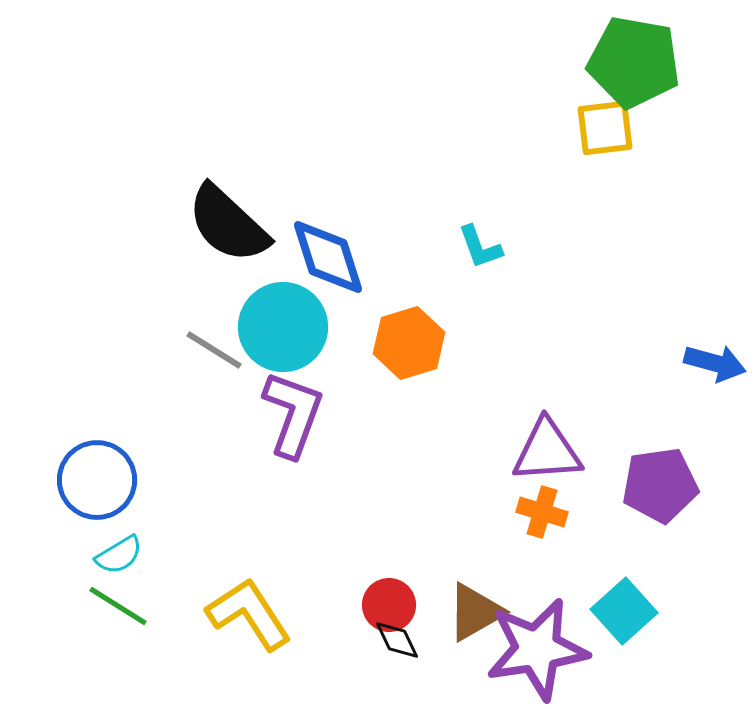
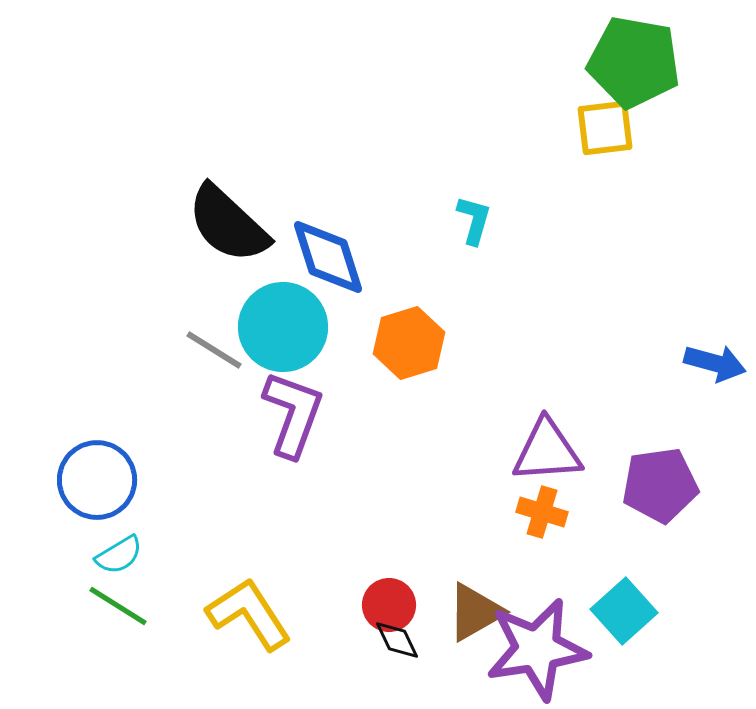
cyan L-shape: moved 6 px left, 27 px up; rotated 144 degrees counterclockwise
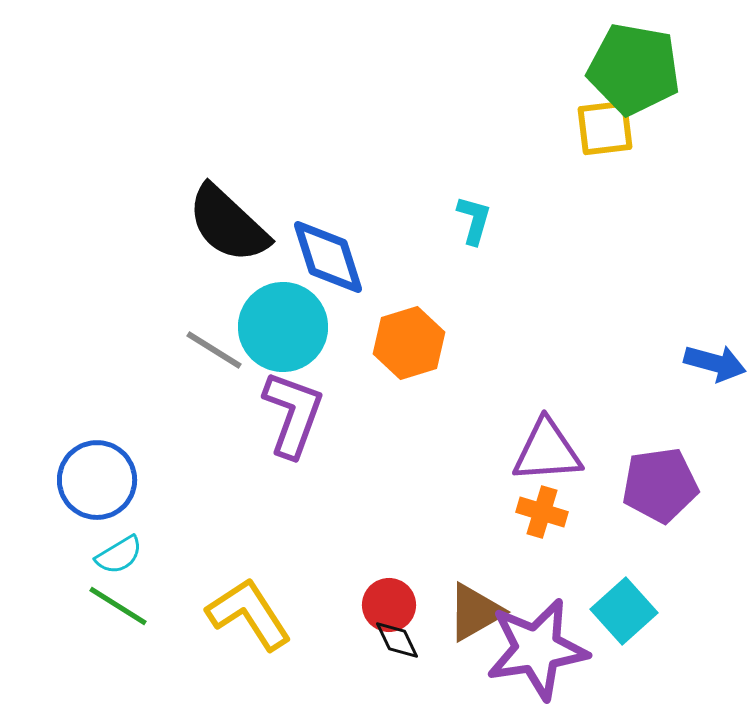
green pentagon: moved 7 px down
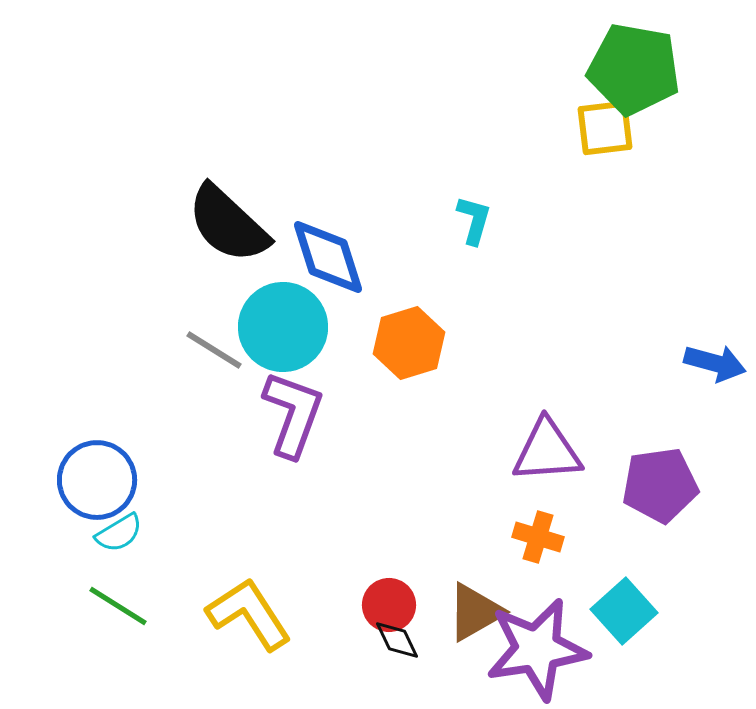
orange cross: moved 4 px left, 25 px down
cyan semicircle: moved 22 px up
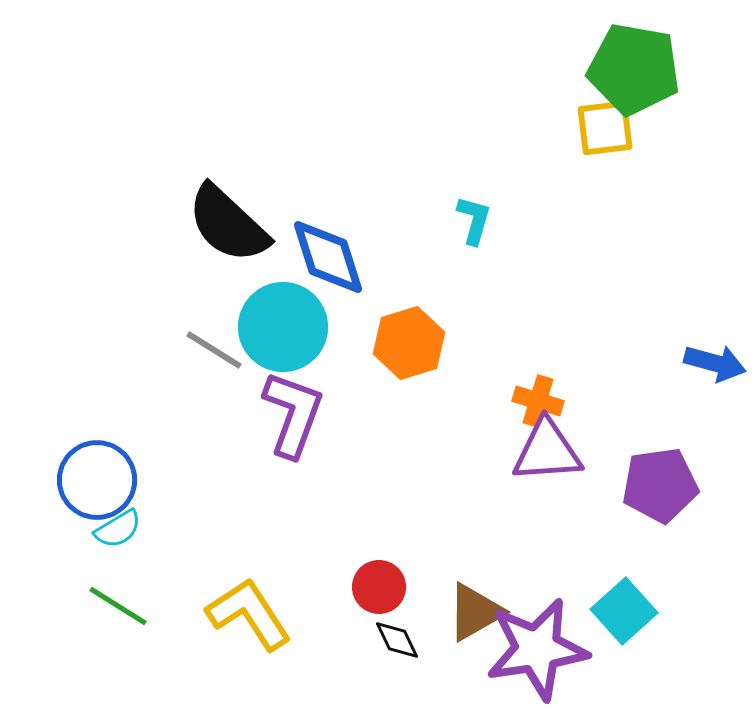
cyan semicircle: moved 1 px left, 4 px up
orange cross: moved 136 px up
red circle: moved 10 px left, 18 px up
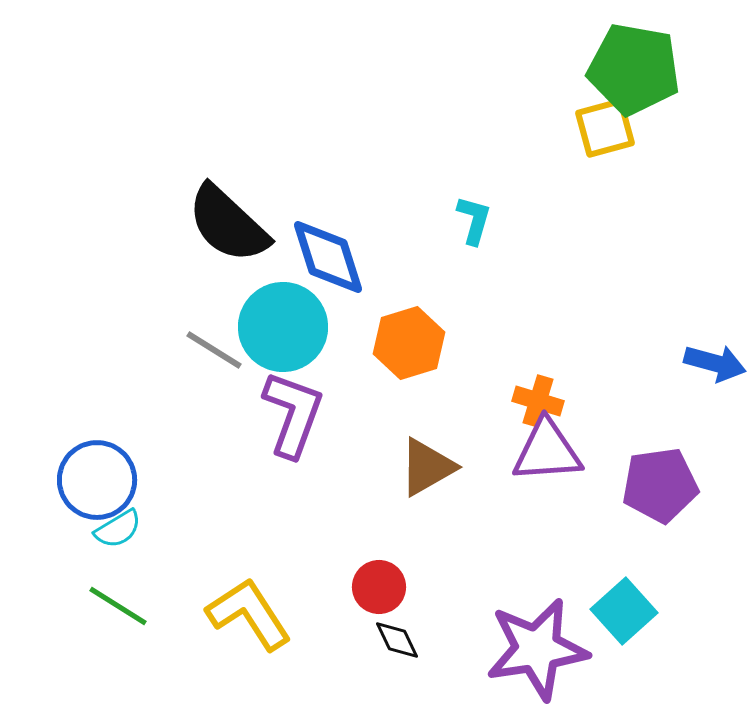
yellow square: rotated 8 degrees counterclockwise
brown triangle: moved 48 px left, 145 px up
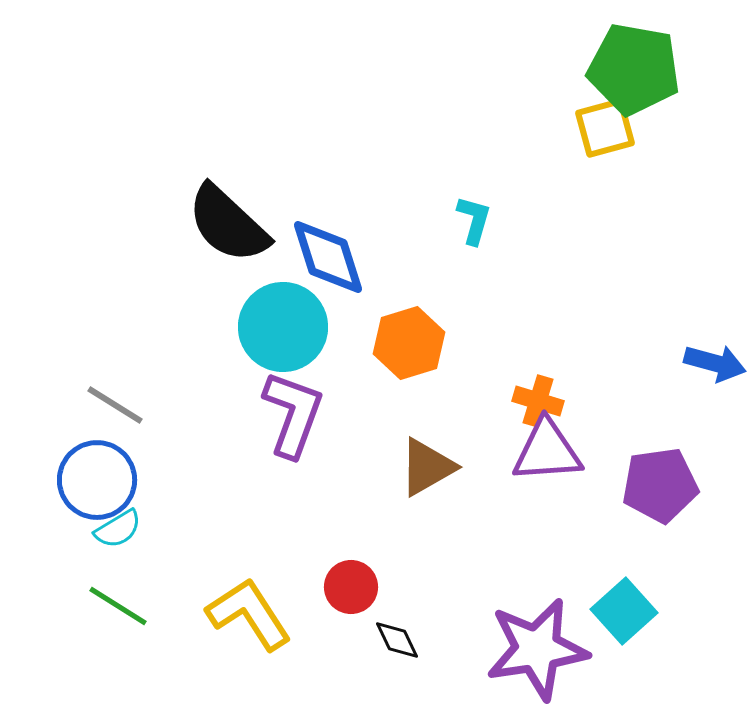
gray line: moved 99 px left, 55 px down
red circle: moved 28 px left
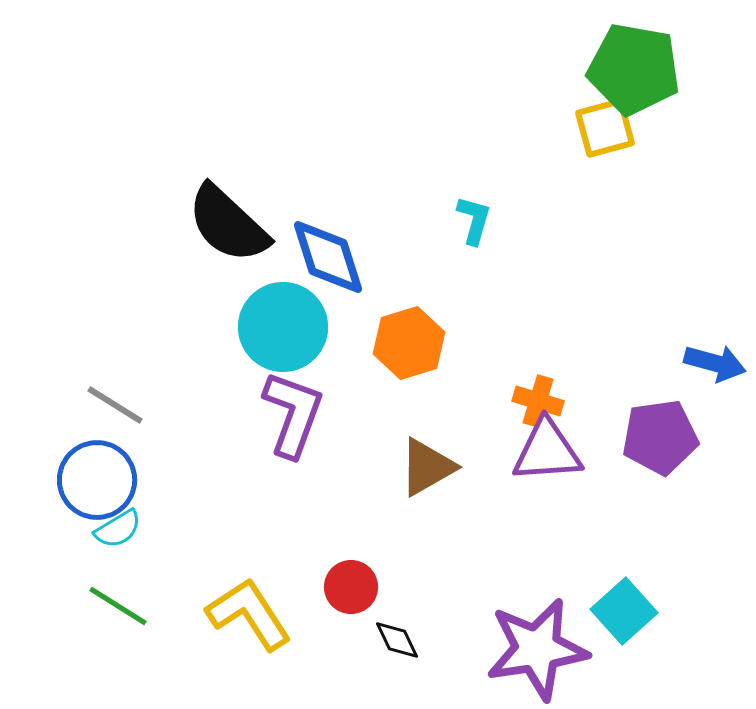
purple pentagon: moved 48 px up
